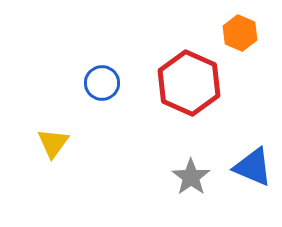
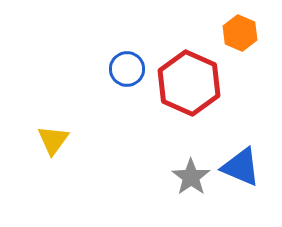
blue circle: moved 25 px right, 14 px up
yellow triangle: moved 3 px up
blue triangle: moved 12 px left
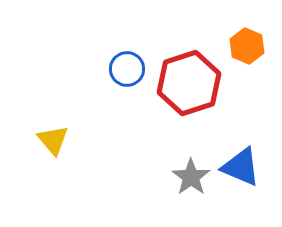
orange hexagon: moved 7 px right, 13 px down
red hexagon: rotated 18 degrees clockwise
yellow triangle: rotated 16 degrees counterclockwise
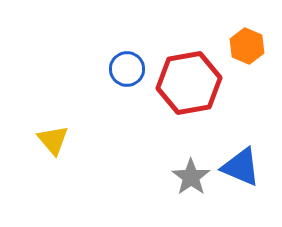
red hexagon: rotated 8 degrees clockwise
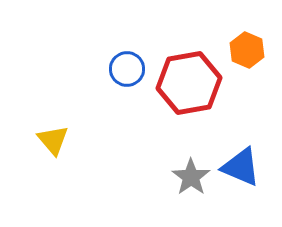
orange hexagon: moved 4 px down
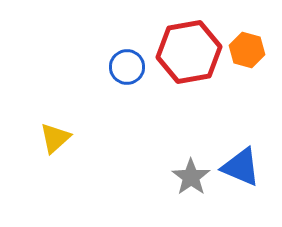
orange hexagon: rotated 8 degrees counterclockwise
blue circle: moved 2 px up
red hexagon: moved 31 px up
yellow triangle: moved 2 px right, 2 px up; rotated 28 degrees clockwise
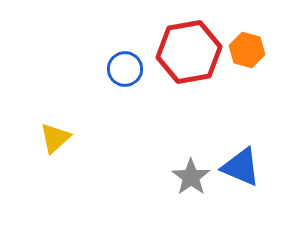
blue circle: moved 2 px left, 2 px down
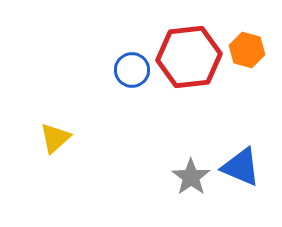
red hexagon: moved 5 px down; rotated 4 degrees clockwise
blue circle: moved 7 px right, 1 px down
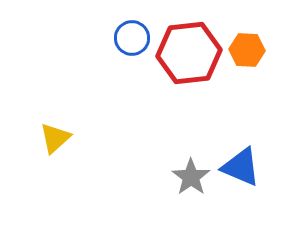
orange hexagon: rotated 12 degrees counterclockwise
red hexagon: moved 4 px up
blue circle: moved 32 px up
